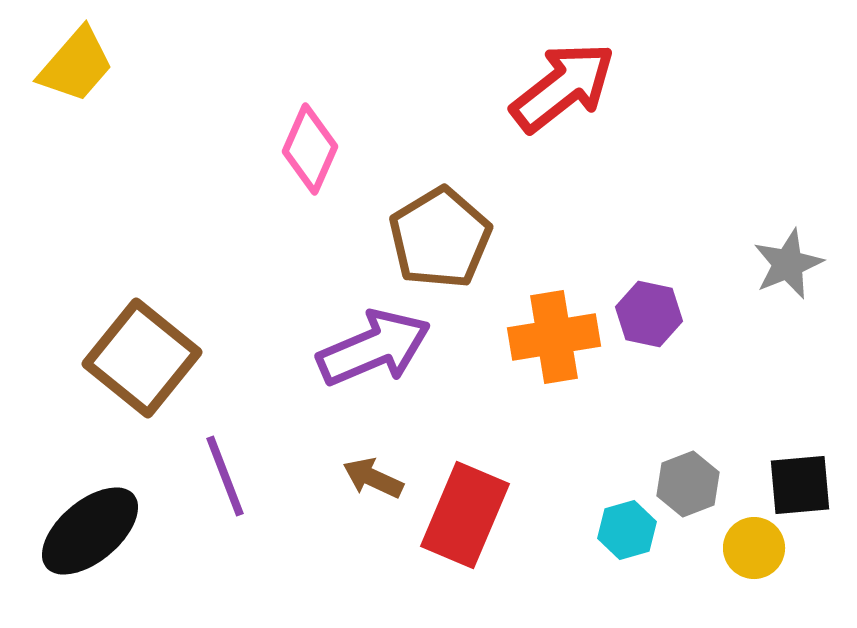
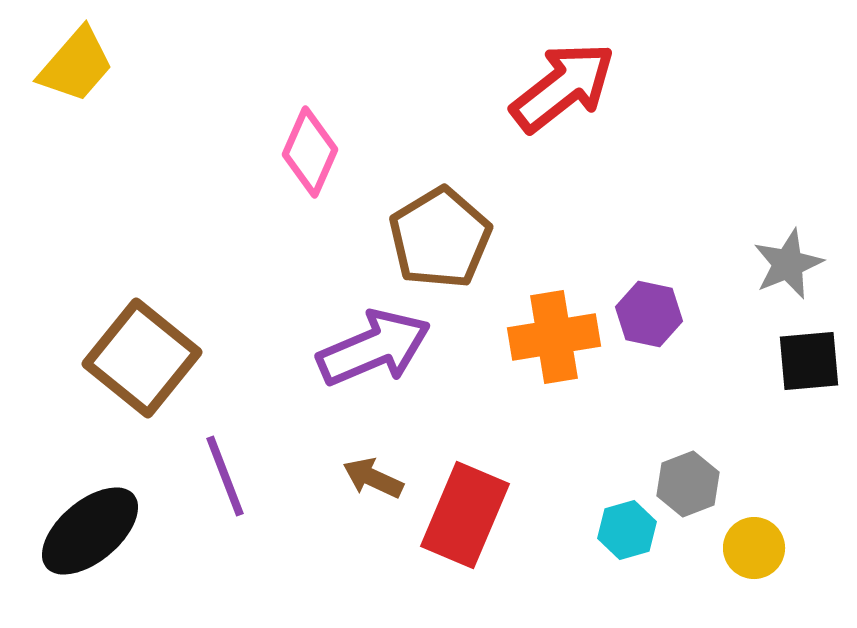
pink diamond: moved 3 px down
black square: moved 9 px right, 124 px up
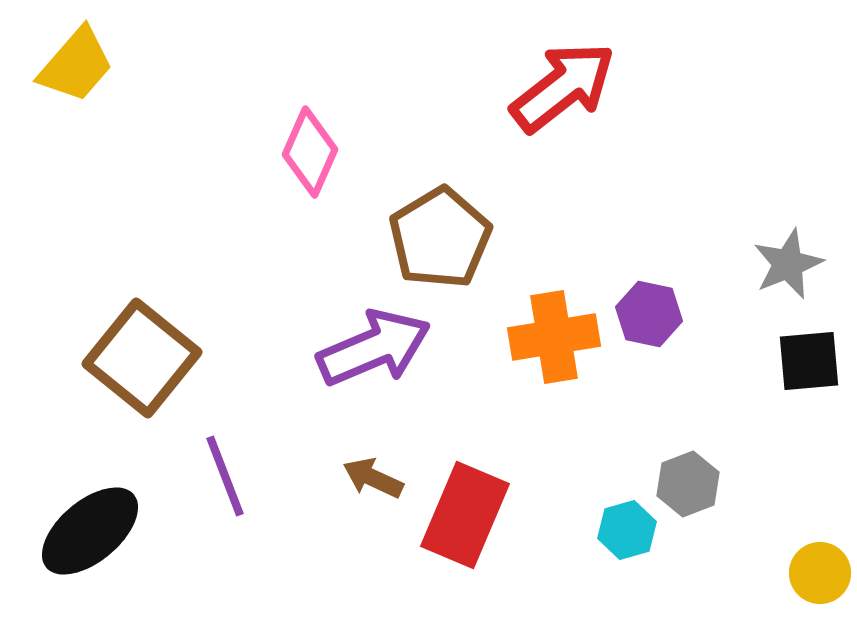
yellow circle: moved 66 px right, 25 px down
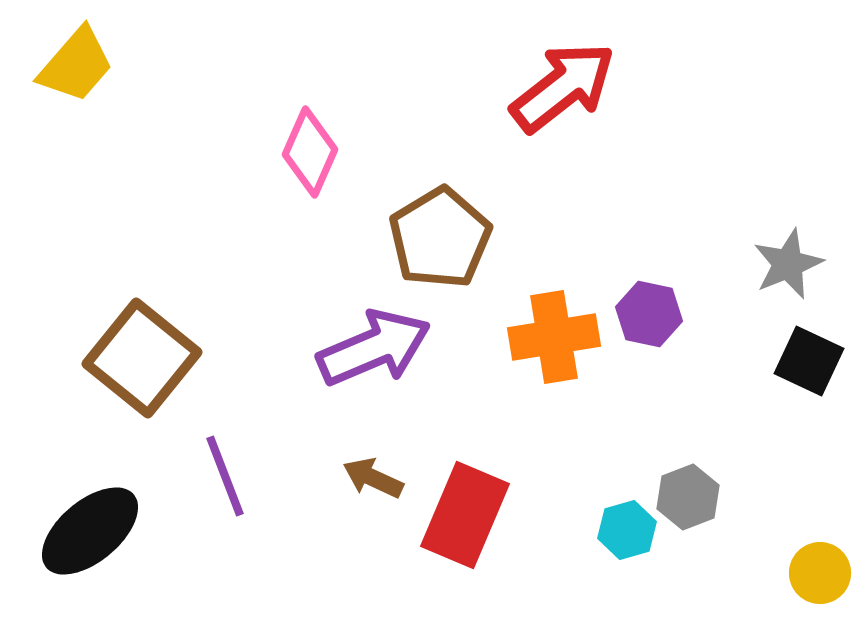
black square: rotated 30 degrees clockwise
gray hexagon: moved 13 px down
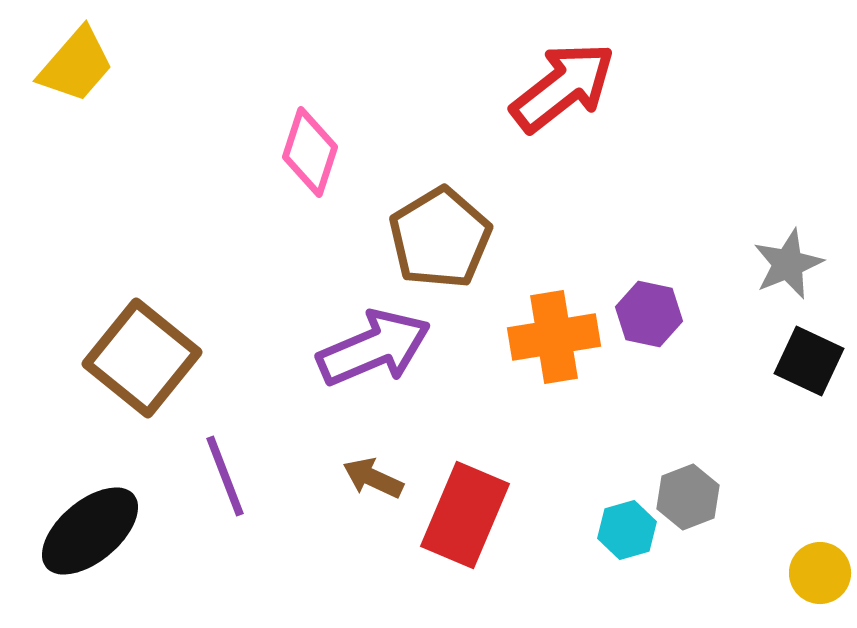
pink diamond: rotated 6 degrees counterclockwise
